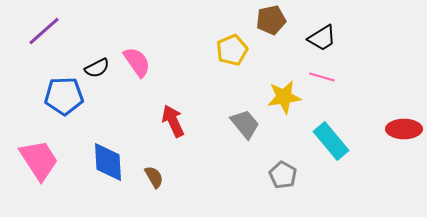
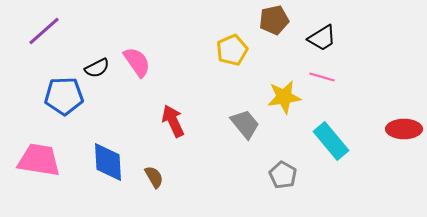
brown pentagon: moved 3 px right
pink trapezoid: rotated 48 degrees counterclockwise
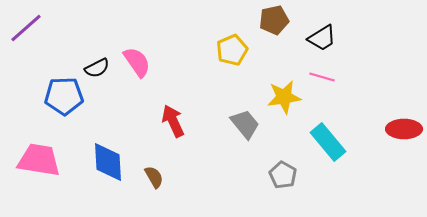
purple line: moved 18 px left, 3 px up
cyan rectangle: moved 3 px left, 1 px down
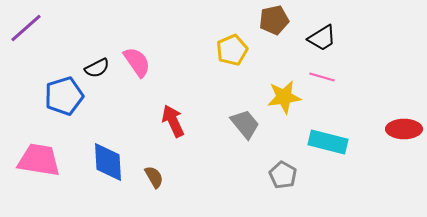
blue pentagon: rotated 15 degrees counterclockwise
cyan rectangle: rotated 36 degrees counterclockwise
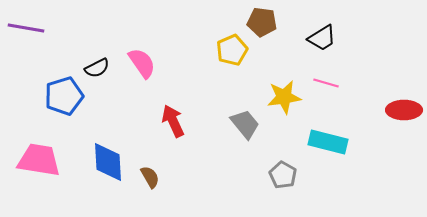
brown pentagon: moved 12 px left, 2 px down; rotated 20 degrees clockwise
purple line: rotated 51 degrees clockwise
pink semicircle: moved 5 px right, 1 px down
pink line: moved 4 px right, 6 px down
red ellipse: moved 19 px up
brown semicircle: moved 4 px left
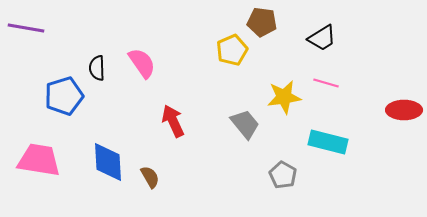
black semicircle: rotated 115 degrees clockwise
